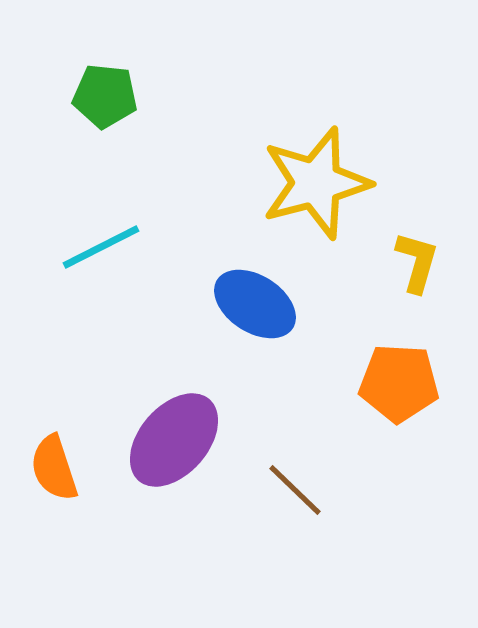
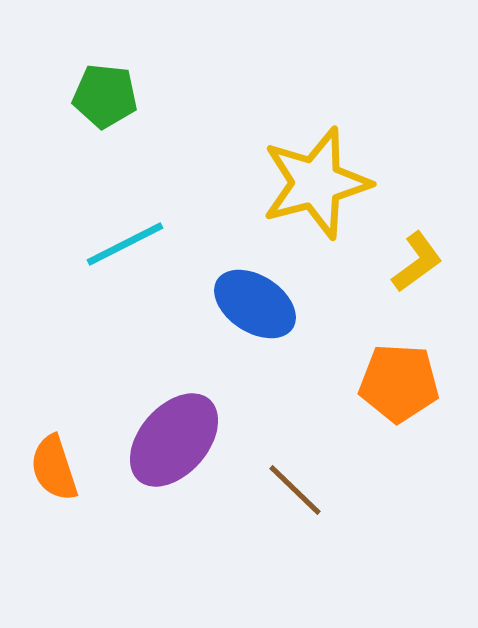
cyan line: moved 24 px right, 3 px up
yellow L-shape: rotated 38 degrees clockwise
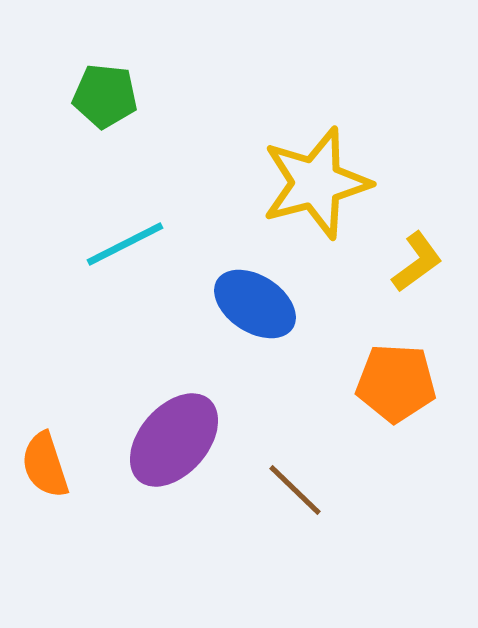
orange pentagon: moved 3 px left
orange semicircle: moved 9 px left, 3 px up
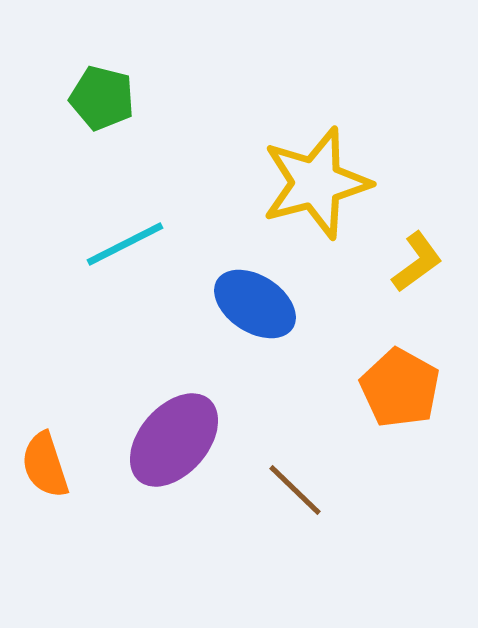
green pentagon: moved 3 px left, 2 px down; rotated 8 degrees clockwise
orange pentagon: moved 4 px right, 5 px down; rotated 26 degrees clockwise
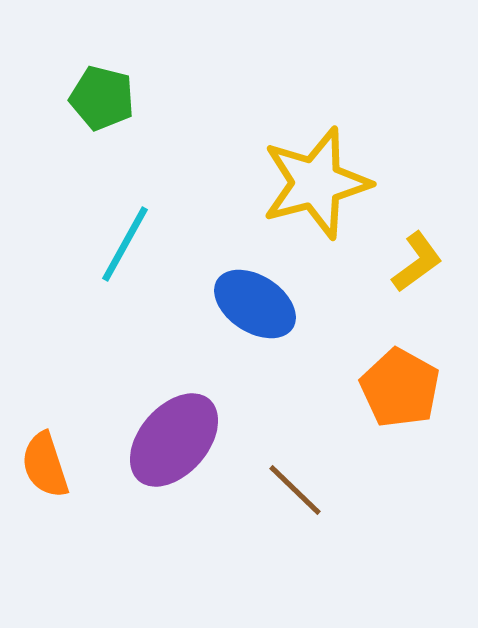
cyan line: rotated 34 degrees counterclockwise
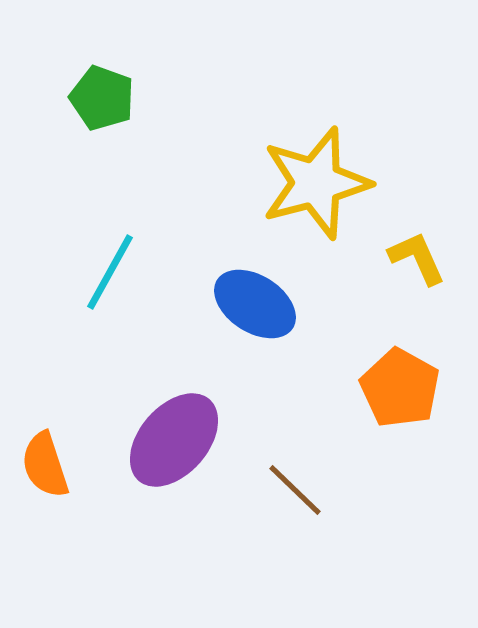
green pentagon: rotated 6 degrees clockwise
cyan line: moved 15 px left, 28 px down
yellow L-shape: moved 4 px up; rotated 78 degrees counterclockwise
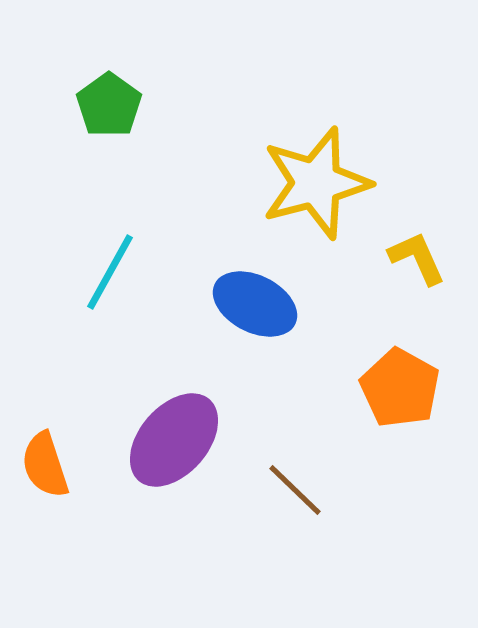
green pentagon: moved 7 px right, 7 px down; rotated 16 degrees clockwise
blue ellipse: rotated 6 degrees counterclockwise
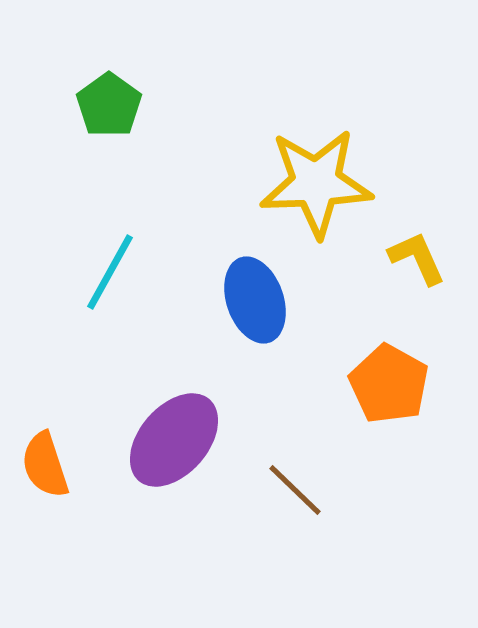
yellow star: rotated 13 degrees clockwise
blue ellipse: moved 4 px up; rotated 44 degrees clockwise
orange pentagon: moved 11 px left, 4 px up
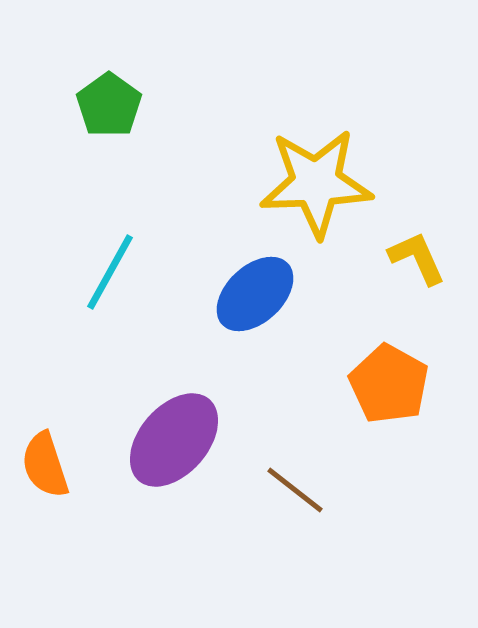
blue ellipse: moved 6 px up; rotated 66 degrees clockwise
brown line: rotated 6 degrees counterclockwise
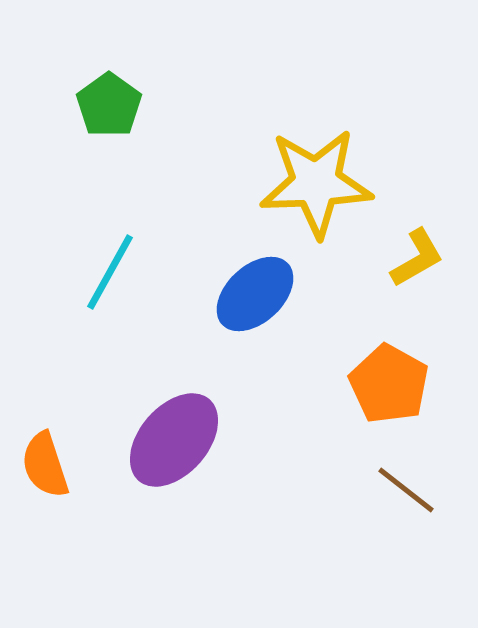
yellow L-shape: rotated 84 degrees clockwise
brown line: moved 111 px right
